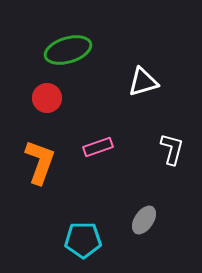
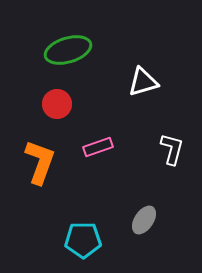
red circle: moved 10 px right, 6 px down
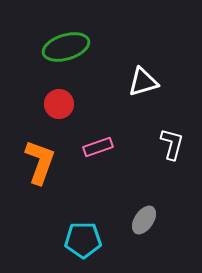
green ellipse: moved 2 px left, 3 px up
red circle: moved 2 px right
white L-shape: moved 5 px up
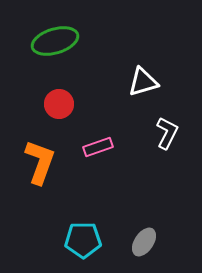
green ellipse: moved 11 px left, 6 px up
white L-shape: moved 5 px left, 11 px up; rotated 12 degrees clockwise
gray ellipse: moved 22 px down
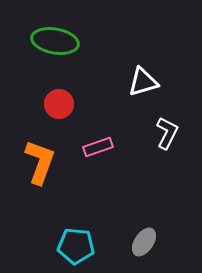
green ellipse: rotated 27 degrees clockwise
cyan pentagon: moved 7 px left, 6 px down; rotated 6 degrees clockwise
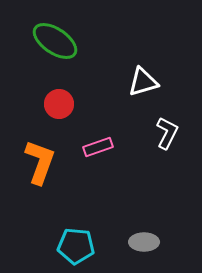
green ellipse: rotated 24 degrees clockwise
gray ellipse: rotated 56 degrees clockwise
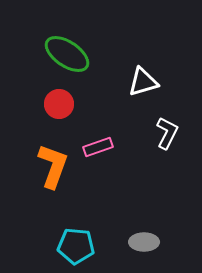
green ellipse: moved 12 px right, 13 px down
orange L-shape: moved 13 px right, 4 px down
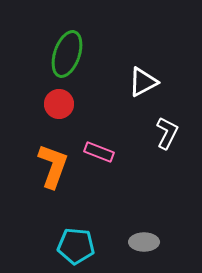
green ellipse: rotated 75 degrees clockwise
white triangle: rotated 12 degrees counterclockwise
pink rectangle: moved 1 px right, 5 px down; rotated 40 degrees clockwise
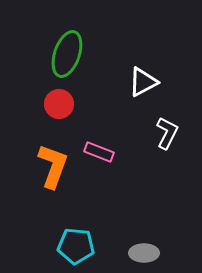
gray ellipse: moved 11 px down
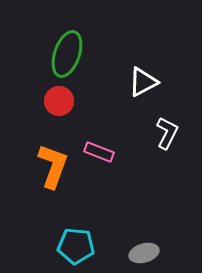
red circle: moved 3 px up
gray ellipse: rotated 16 degrees counterclockwise
